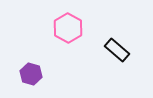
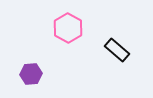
purple hexagon: rotated 20 degrees counterclockwise
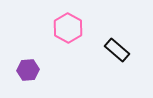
purple hexagon: moved 3 px left, 4 px up
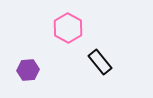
black rectangle: moved 17 px left, 12 px down; rotated 10 degrees clockwise
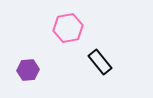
pink hexagon: rotated 20 degrees clockwise
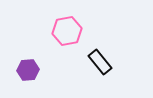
pink hexagon: moved 1 px left, 3 px down
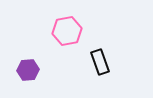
black rectangle: rotated 20 degrees clockwise
